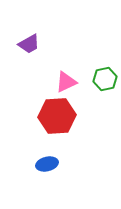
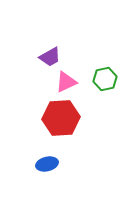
purple trapezoid: moved 21 px right, 13 px down
red hexagon: moved 4 px right, 2 px down
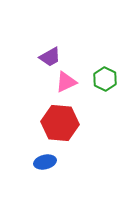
green hexagon: rotated 20 degrees counterclockwise
red hexagon: moved 1 px left, 5 px down; rotated 9 degrees clockwise
blue ellipse: moved 2 px left, 2 px up
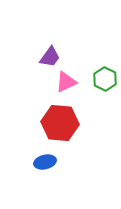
purple trapezoid: rotated 25 degrees counterclockwise
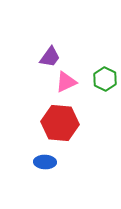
blue ellipse: rotated 15 degrees clockwise
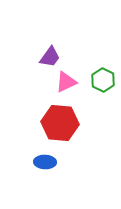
green hexagon: moved 2 px left, 1 px down
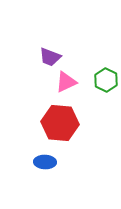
purple trapezoid: rotated 75 degrees clockwise
green hexagon: moved 3 px right
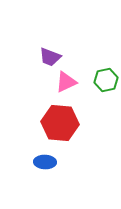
green hexagon: rotated 20 degrees clockwise
